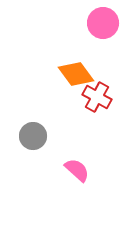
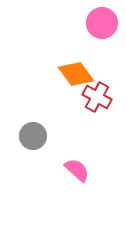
pink circle: moved 1 px left
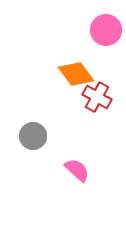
pink circle: moved 4 px right, 7 px down
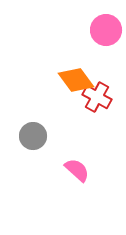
orange diamond: moved 6 px down
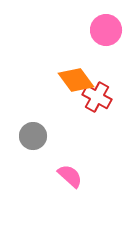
pink semicircle: moved 7 px left, 6 px down
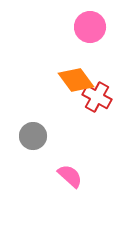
pink circle: moved 16 px left, 3 px up
